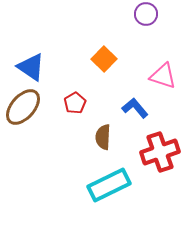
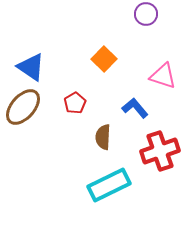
red cross: moved 1 px up
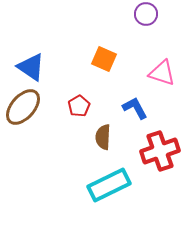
orange square: rotated 20 degrees counterclockwise
pink triangle: moved 1 px left, 3 px up
red pentagon: moved 4 px right, 3 px down
blue L-shape: rotated 12 degrees clockwise
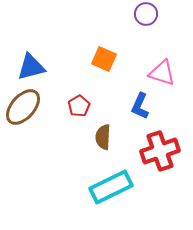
blue triangle: rotated 48 degrees counterclockwise
blue L-shape: moved 5 px right, 2 px up; rotated 128 degrees counterclockwise
cyan rectangle: moved 2 px right, 2 px down
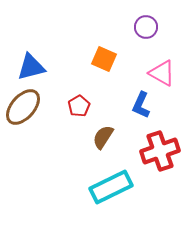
purple circle: moved 13 px down
pink triangle: rotated 12 degrees clockwise
blue L-shape: moved 1 px right, 1 px up
brown semicircle: rotated 30 degrees clockwise
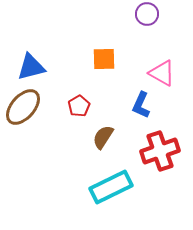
purple circle: moved 1 px right, 13 px up
orange square: rotated 25 degrees counterclockwise
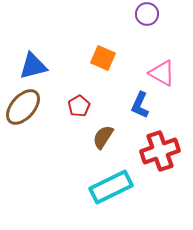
orange square: moved 1 px left, 1 px up; rotated 25 degrees clockwise
blue triangle: moved 2 px right, 1 px up
blue L-shape: moved 1 px left
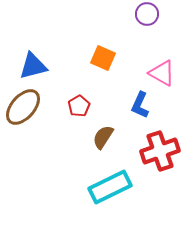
cyan rectangle: moved 1 px left
